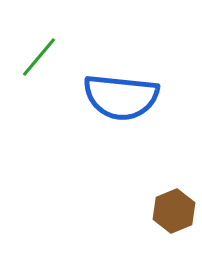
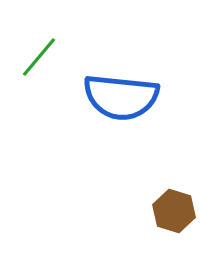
brown hexagon: rotated 21 degrees counterclockwise
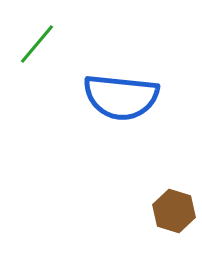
green line: moved 2 px left, 13 px up
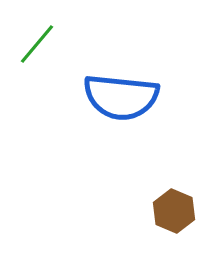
brown hexagon: rotated 6 degrees clockwise
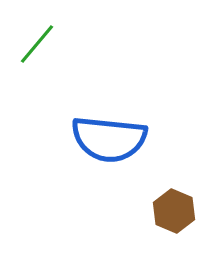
blue semicircle: moved 12 px left, 42 px down
